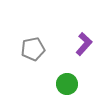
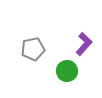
green circle: moved 13 px up
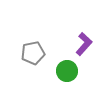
gray pentagon: moved 4 px down
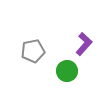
gray pentagon: moved 2 px up
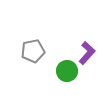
purple L-shape: moved 3 px right, 9 px down
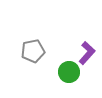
green circle: moved 2 px right, 1 px down
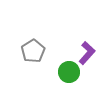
gray pentagon: rotated 20 degrees counterclockwise
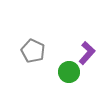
gray pentagon: rotated 15 degrees counterclockwise
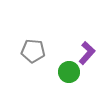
gray pentagon: rotated 20 degrees counterclockwise
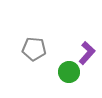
gray pentagon: moved 1 px right, 2 px up
